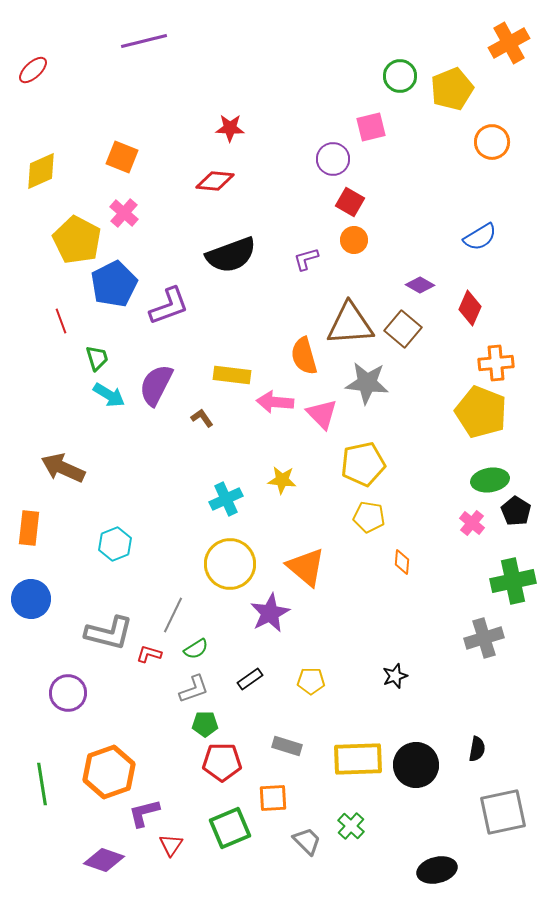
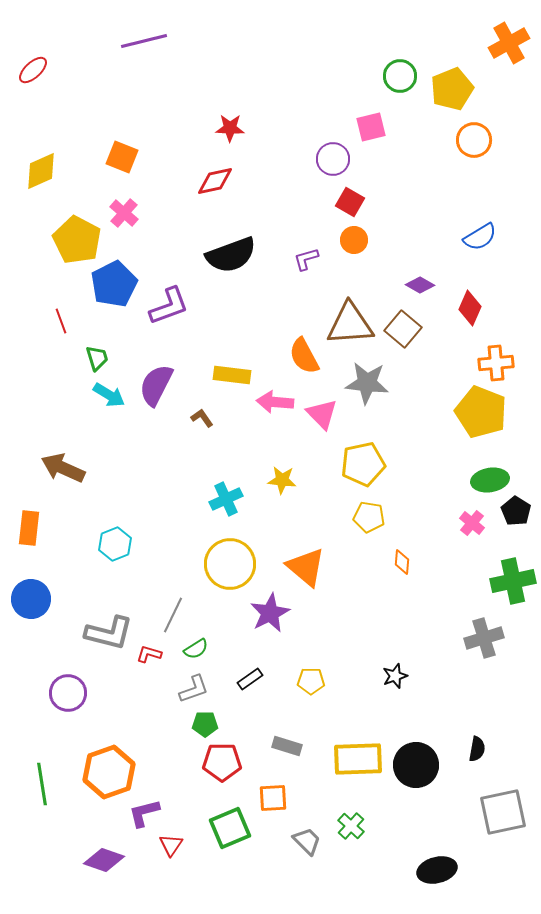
orange circle at (492, 142): moved 18 px left, 2 px up
red diamond at (215, 181): rotated 18 degrees counterclockwise
orange semicircle at (304, 356): rotated 12 degrees counterclockwise
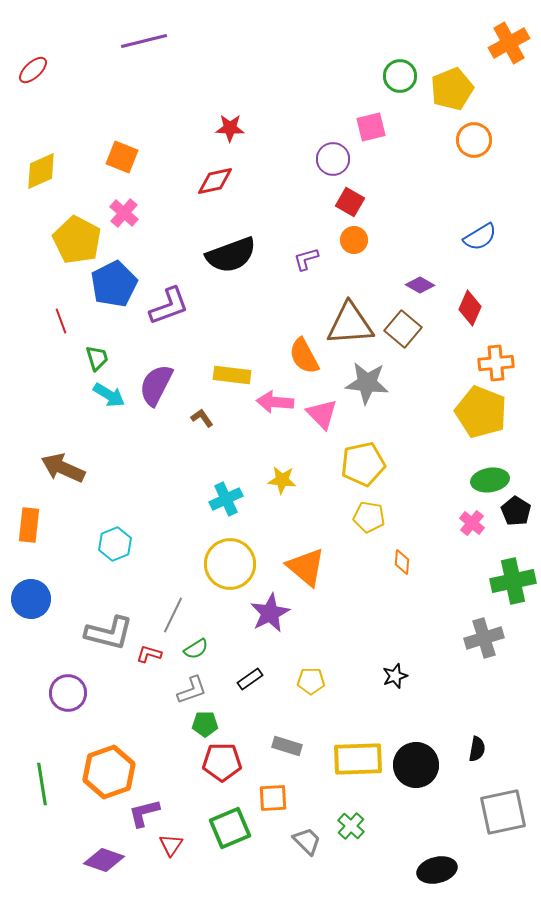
orange rectangle at (29, 528): moved 3 px up
gray L-shape at (194, 689): moved 2 px left, 1 px down
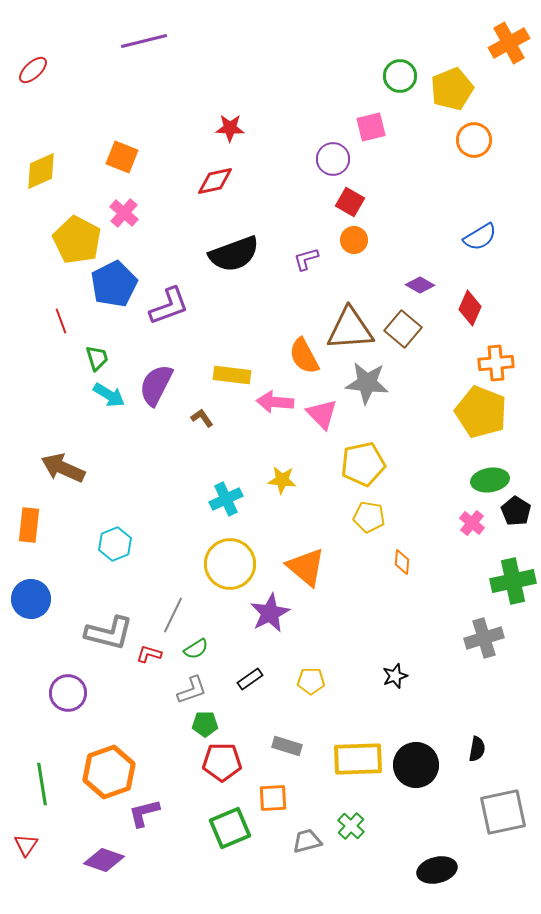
black semicircle at (231, 255): moved 3 px right, 1 px up
brown triangle at (350, 324): moved 5 px down
gray trapezoid at (307, 841): rotated 60 degrees counterclockwise
red triangle at (171, 845): moved 145 px left
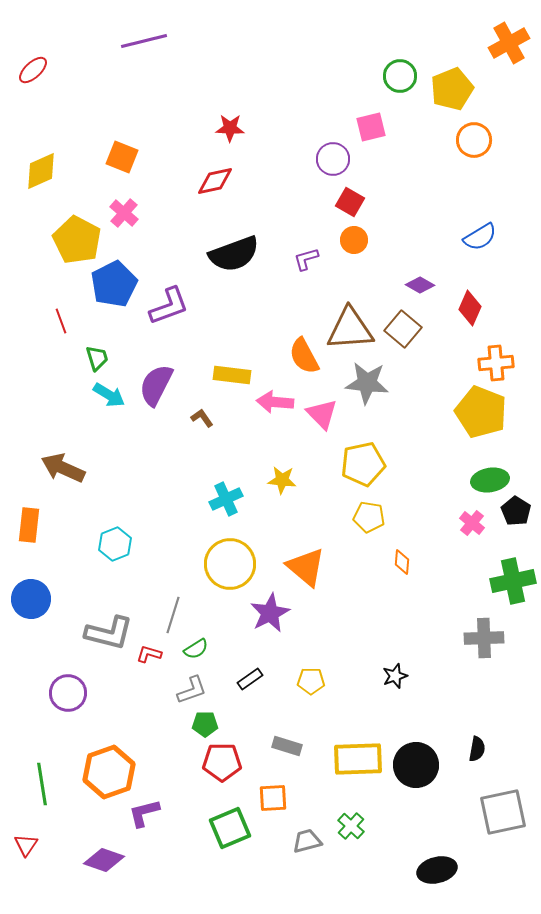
gray line at (173, 615): rotated 9 degrees counterclockwise
gray cross at (484, 638): rotated 15 degrees clockwise
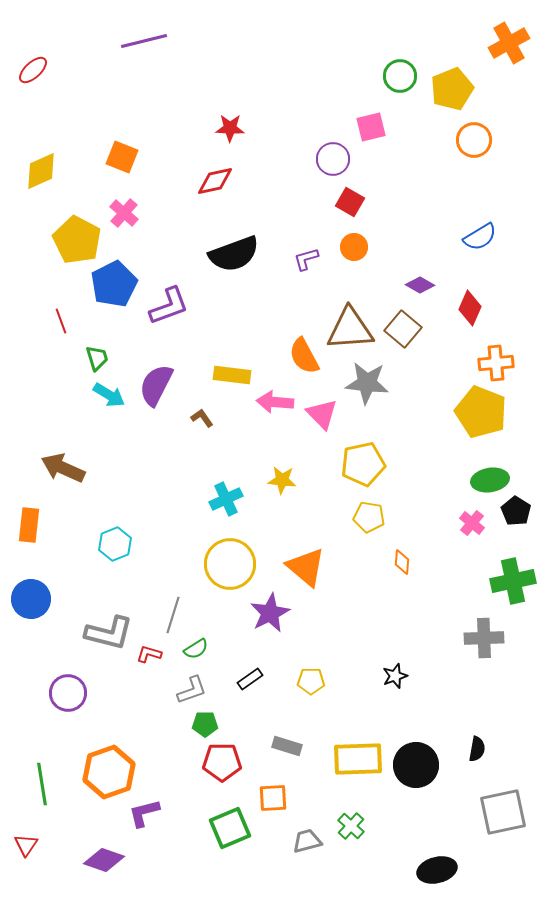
orange circle at (354, 240): moved 7 px down
